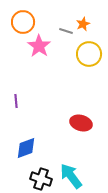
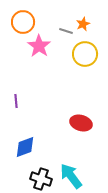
yellow circle: moved 4 px left
blue diamond: moved 1 px left, 1 px up
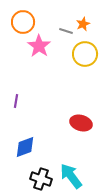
purple line: rotated 16 degrees clockwise
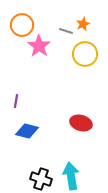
orange circle: moved 1 px left, 3 px down
blue diamond: moved 2 px right, 16 px up; rotated 35 degrees clockwise
cyan arrow: rotated 28 degrees clockwise
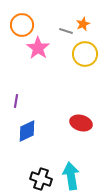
pink star: moved 1 px left, 2 px down
blue diamond: rotated 40 degrees counterclockwise
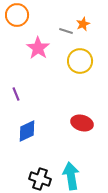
orange circle: moved 5 px left, 10 px up
yellow circle: moved 5 px left, 7 px down
purple line: moved 7 px up; rotated 32 degrees counterclockwise
red ellipse: moved 1 px right
black cross: moved 1 px left
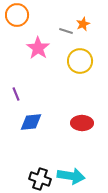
red ellipse: rotated 15 degrees counterclockwise
blue diamond: moved 4 px right, 9 px up; rotated 20 degrees clockwise
cyan arrow: rotated 108 degrees clockwise
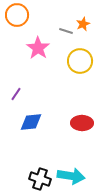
purple line: rotated 56 degrees clockwise
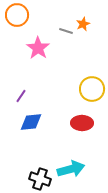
yellow circle: moved 12 px right, 28 px down
purple line: moved 5 px right, 2 px down
cyan arrow: moved 7 px up; rotated 24 degrees counterclockwise
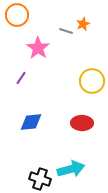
yellow circle: moved 8 px up
purple line: moved 18 px up
